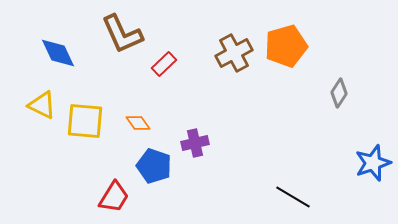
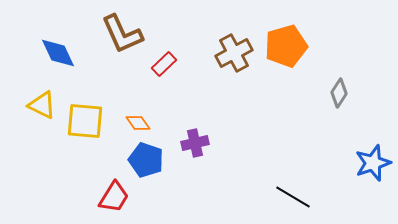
blue pentagon: moved 8 px left, 6 px up
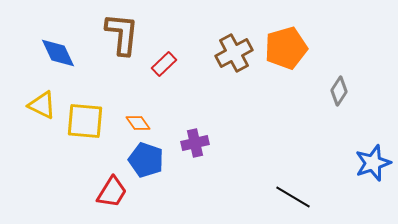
brown L-shape: rotated 150 degrees counterclockwise
orange pentagon: moved 2 px down
gray diamond: moved 2 px up
red trapezoid: moved 2 px left, 5 px up
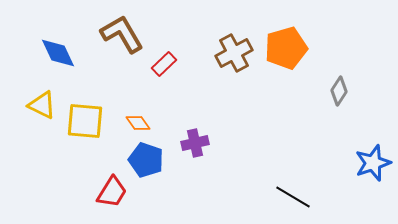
brown L-shape: rotated 36 degrees counterclockwise
